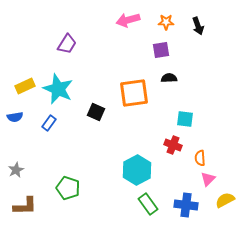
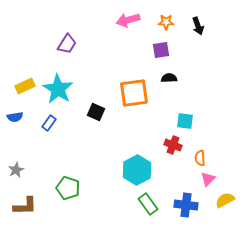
cyan star: rotated 8 degrees clockwise
cyan square: moved 2 px down
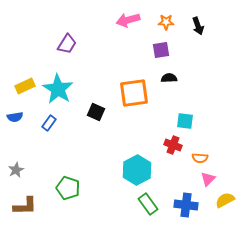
orange semicircle: rotated 84 degrees counterclockwise
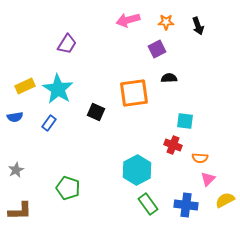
purple square: moved 4 px left, 1 px up; rotated 18 degrees counterclockwise
brown L-shape: moved 5 px left, 5 px down
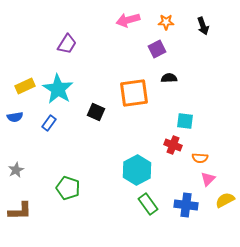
black arrow: moved 5 px right
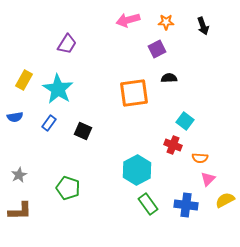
yellow rectangle: moved 1 px left, 6 px up; rotated 36 degrees counterclockwise
black square: moved 13 px left, 19 px down
cyan square: rotated 30 degrees clockwise
gray star: moved 3 px right, 5 px down
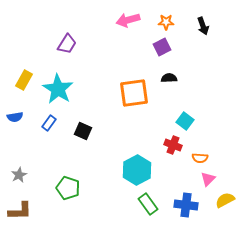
purple square: moved 5 px right, 2 px up
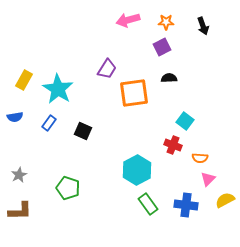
purple trapezoid: moved 40 px right, 25 px down
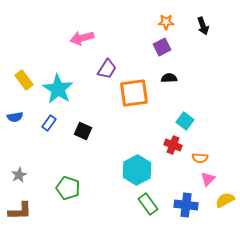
pink arrow: moved 46 px left, 18 px down
yellow rectangle: rotated 66 degrees counterclockwise
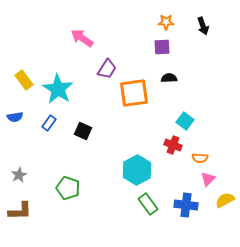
pink arrow: rotated 50 degrees clockwise
purple square: rotated 24 degrees clockwise
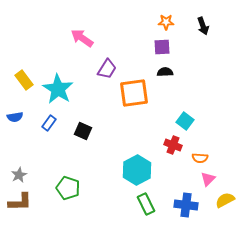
black semicircle: moved 4 px left, 6 px up
green rectangle: moved 2 px left; rotated 10 degrees clockwise
brown L-shape: moved 9 px up
